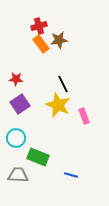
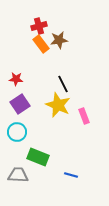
cyan circle: moved 1 px right, 6 px up
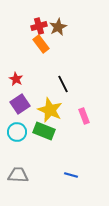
brown star: moved 1 px left, 13 px up; rotated 18 degrees counterclockwise
red star: rotated 24 degrees clockwise
yellow star: moved 8 px left, 5 px down
green rectangle: moved 6 px right, 26 px up
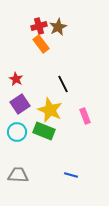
pink rectangle: moved 1 px right
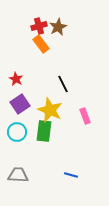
green rectangle: rotated 75 degrees clockwise
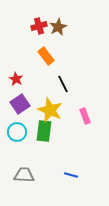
orange rectangle: moved 5 px right, 12 px down
gray trapezoid: moved 6 px right
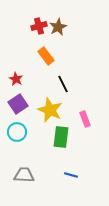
purple square: moved 2 px left
pink rectangle: moved 3 px down
green rectangle: moved 17 px right, 6 px down
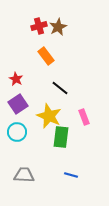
black line: moved 3 px left, 4 px down; rotated 24 degrees counterclockwise
yellow star: moved 1 px left, 6 px down
pink rectangle: moved 1 px left, 2 px up
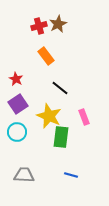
brown star: moved 3 px up
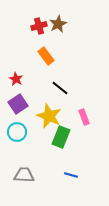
green rectangle: rotated 15 degrees clockwise
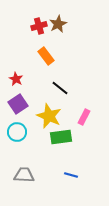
pink rectangle: rotated 49 degrees clockwise
green rectangle: rotated 60 degrees clockwise
